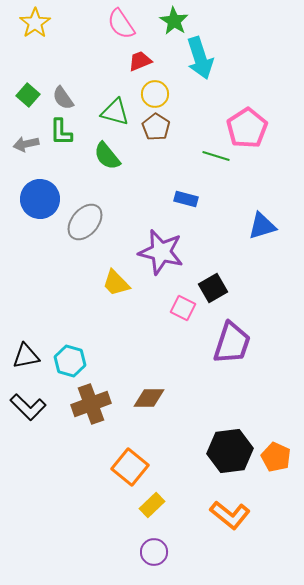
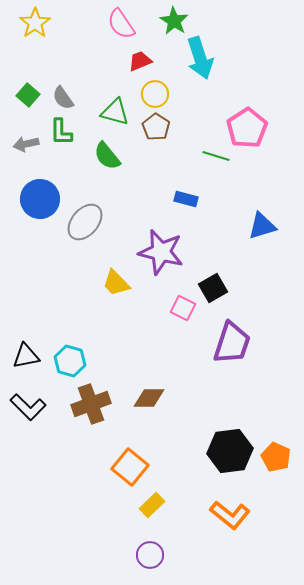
purple circle: moved 4 px left, 3 px down
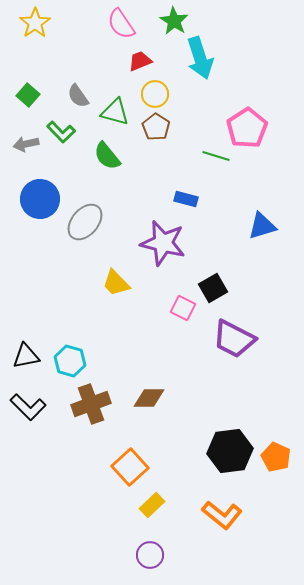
gray semicircle: moved 15 px right, 2 px up
green L-shape: rotated 44 degrees counterclockwise
purple star: moved 2 px right, 9 px up
purple trapezoid: moved 2 px right, 4 px up; rotated 99 degrees clockwise
orange square: rotated 9 degrees clockwise
orange L-shape: moved 8 px left
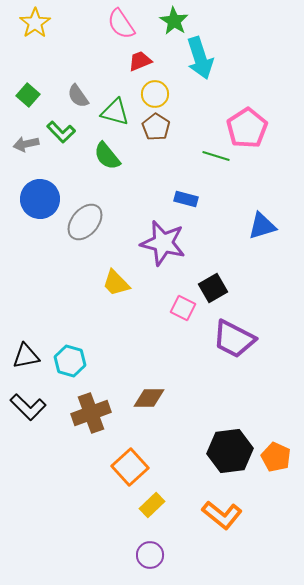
brown cross: moved 9 px down
